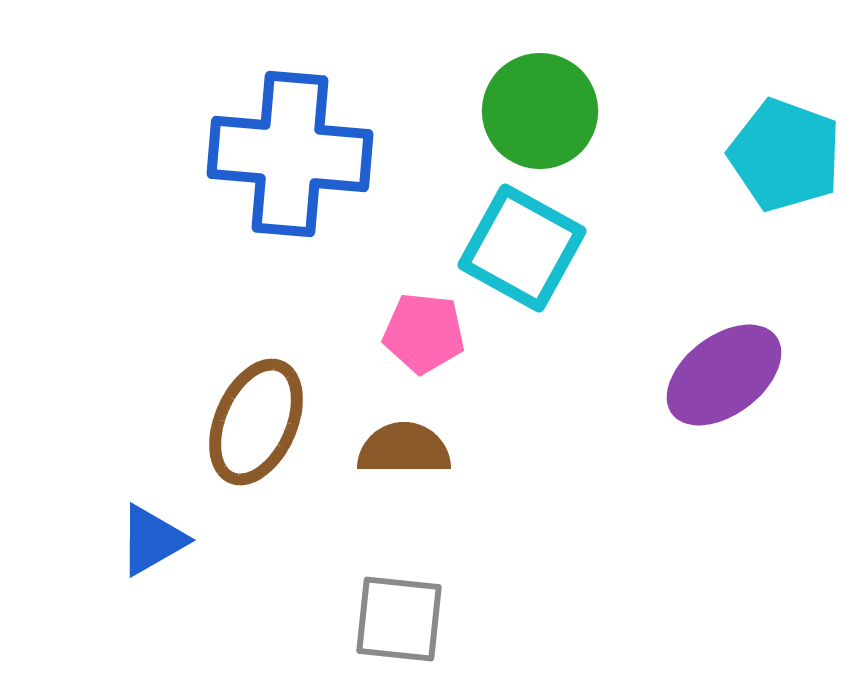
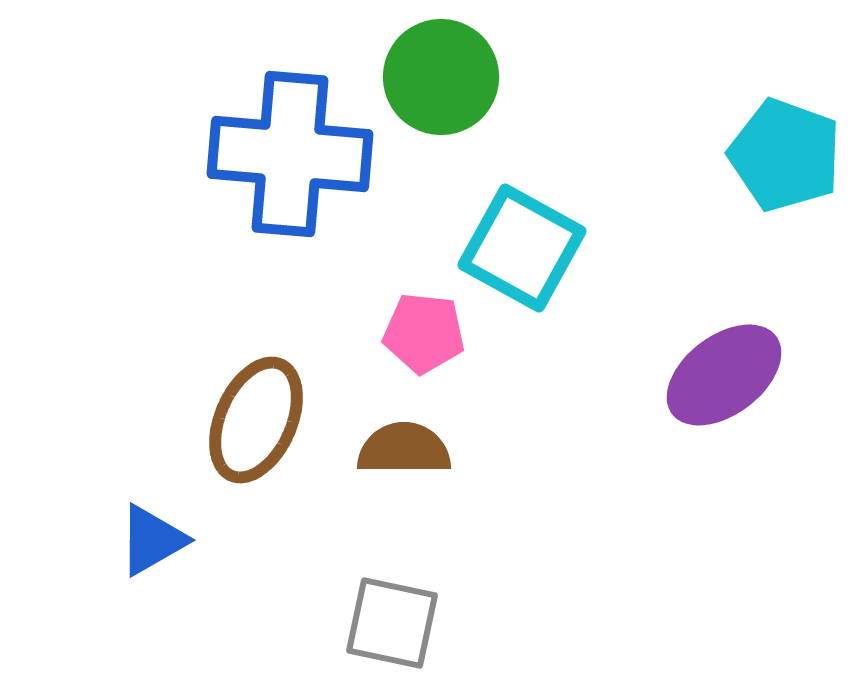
green circle: moved 99 px left, 34 px up
brown ellipse: moved 2 px up
gray square: moved 7 px left, 4 px down; rotated 6 degrees clockwise
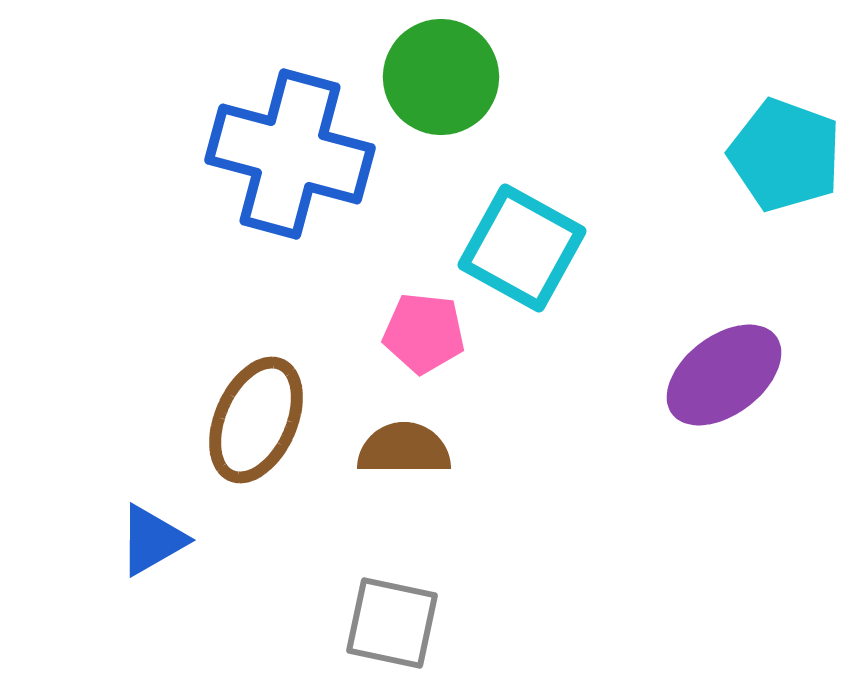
blue cross: rotated 10 degrees clockwise
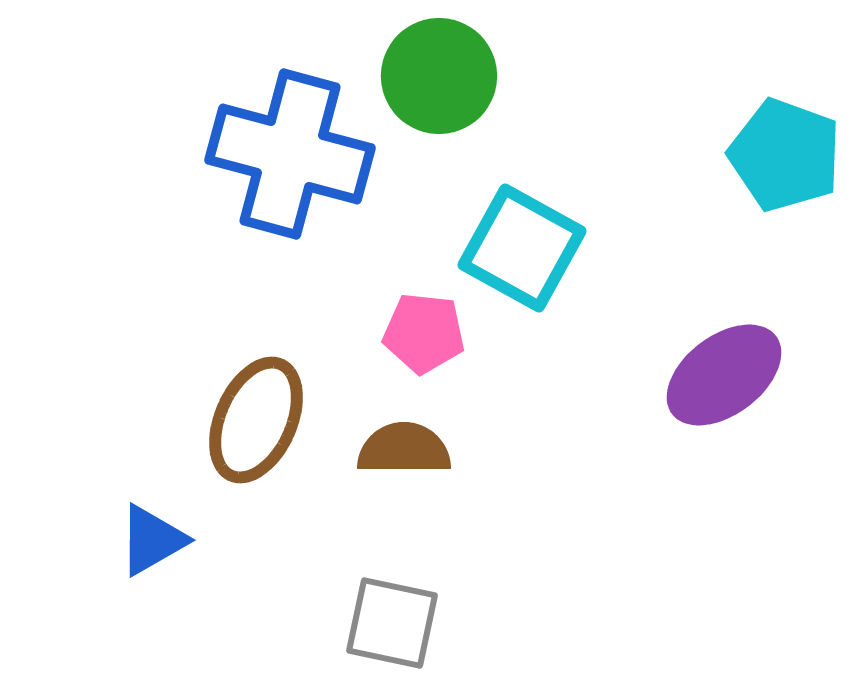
green circle: moved 2 px left, 1 px up
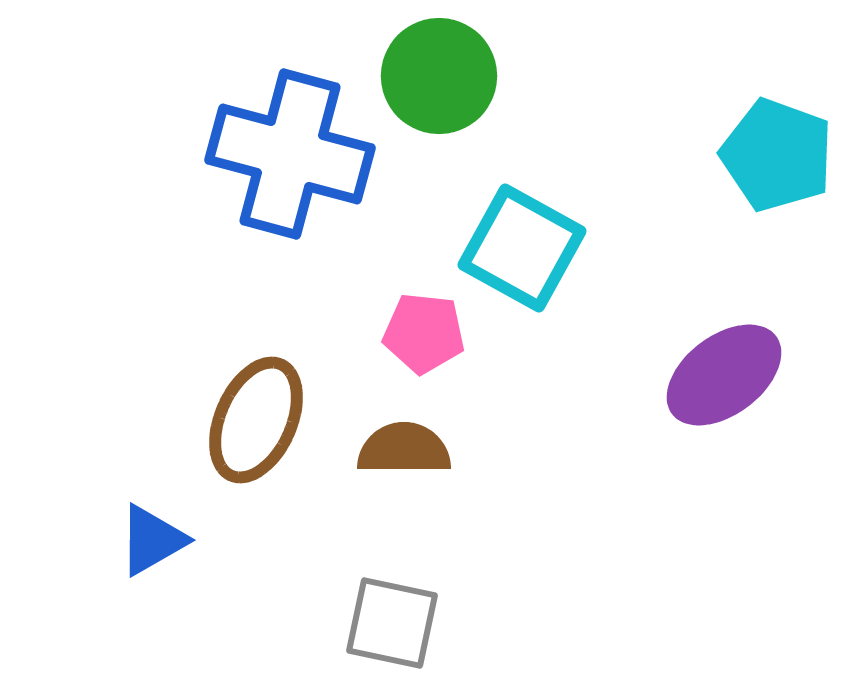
cyan pentagon: moved 8 px left
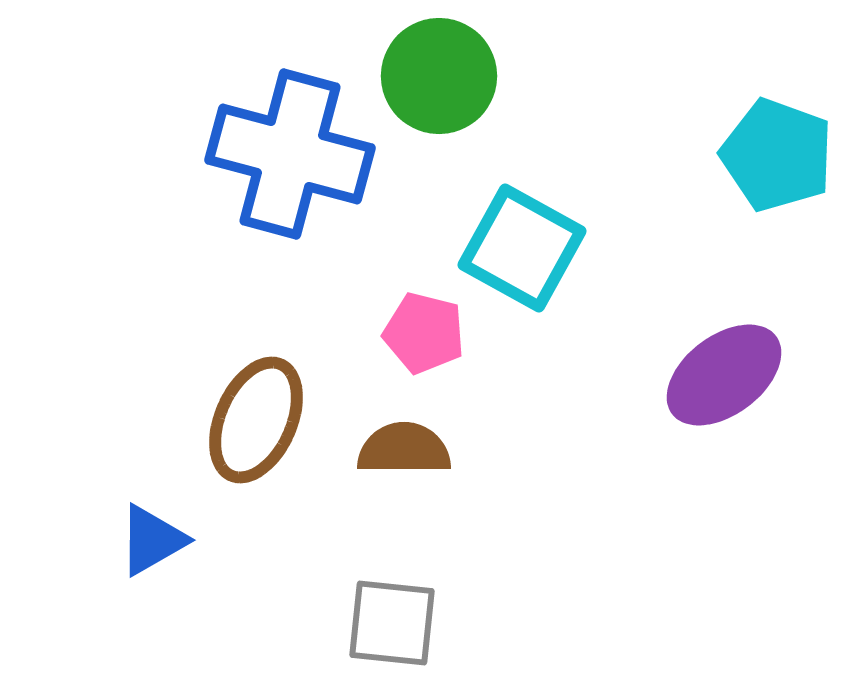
pink pentagon: rotated 8 degrees clockwise
gray square: rotated 6 degrees counterclockwise
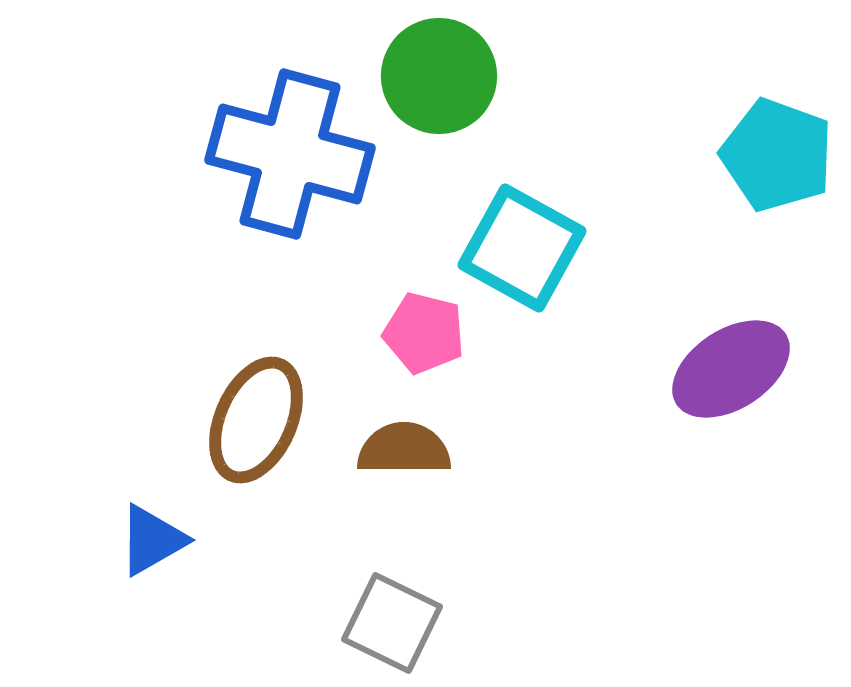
purple ellipse: moved 7 px right, 6 px up; rotated 4 degrees clockwise
gray square: rotated 20 degrees clockwise
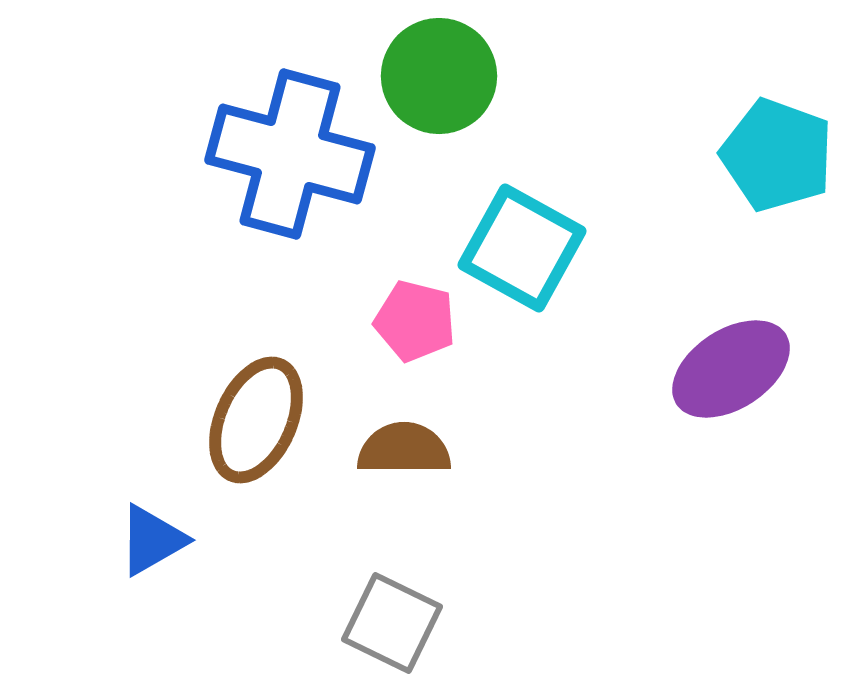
pink pentagon: moved 9 px left, 12 px up
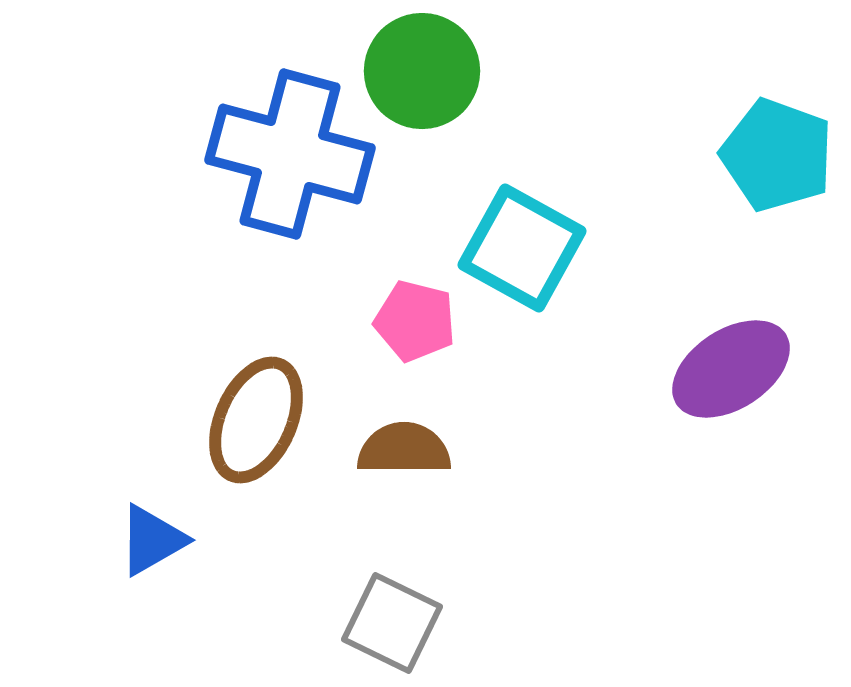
green circle: moved 17 px left, 5 px up
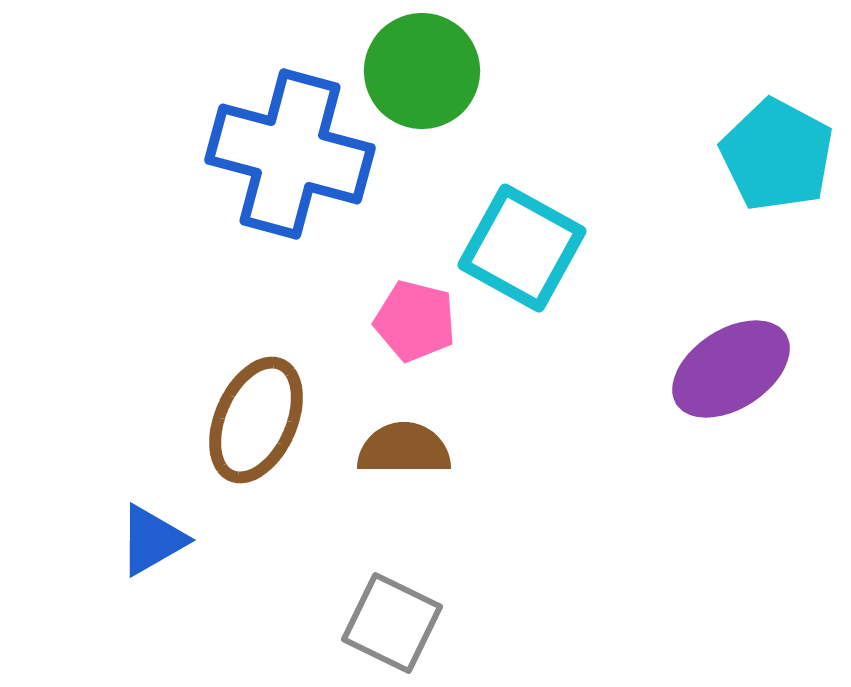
cyan pentagon: rotated 8 degrees clockwise
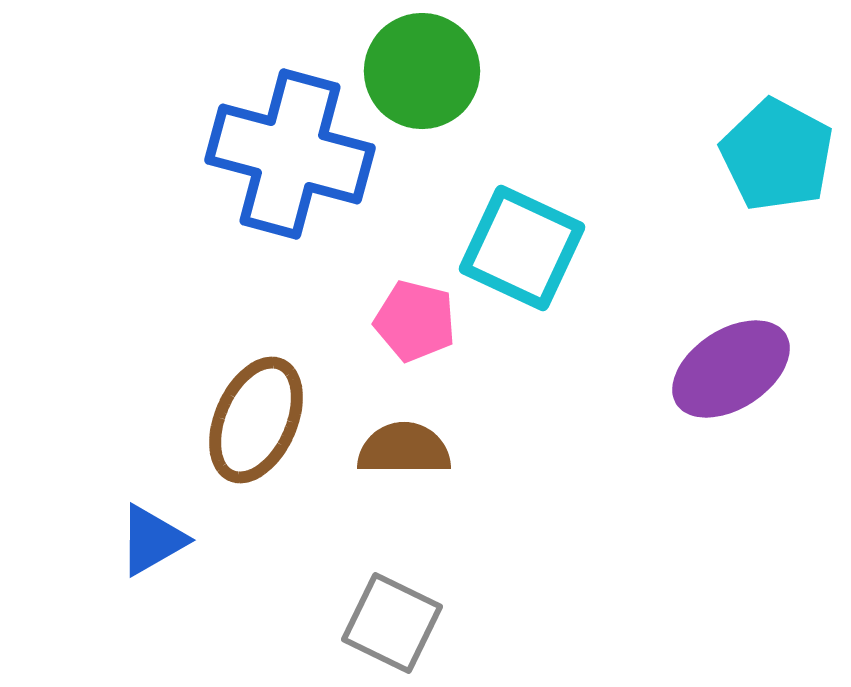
cyan square: rotated 4 degrees counterclockwise
